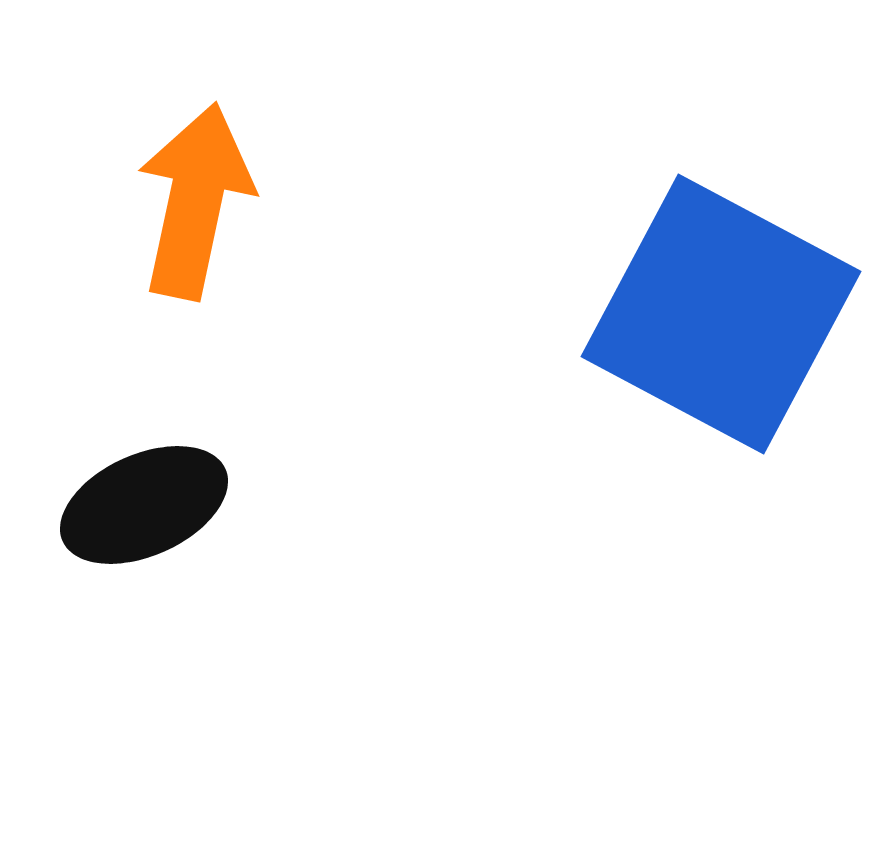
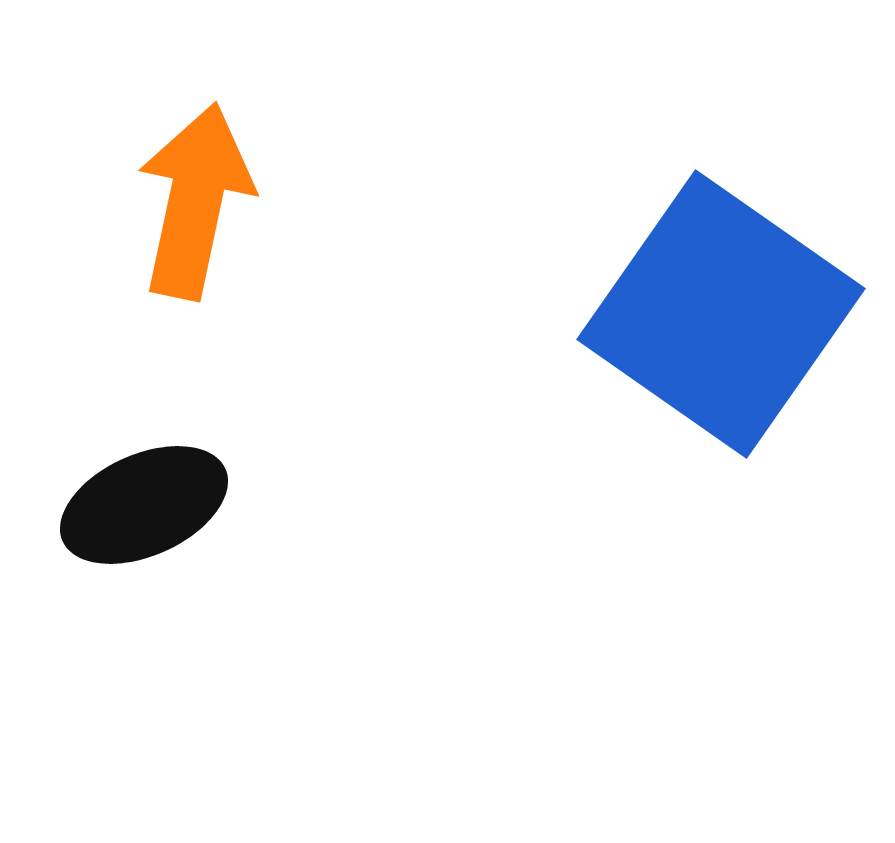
blue square: rotated 7 degrees clockwise
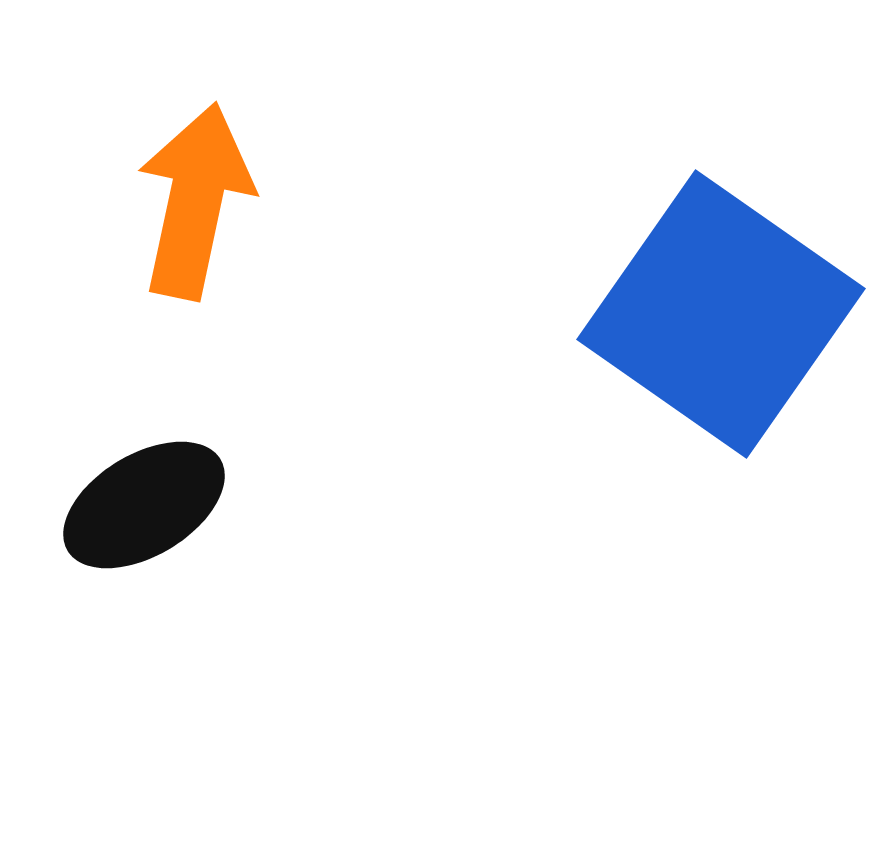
black ellipse: rotated 7 degrees counterclockwise
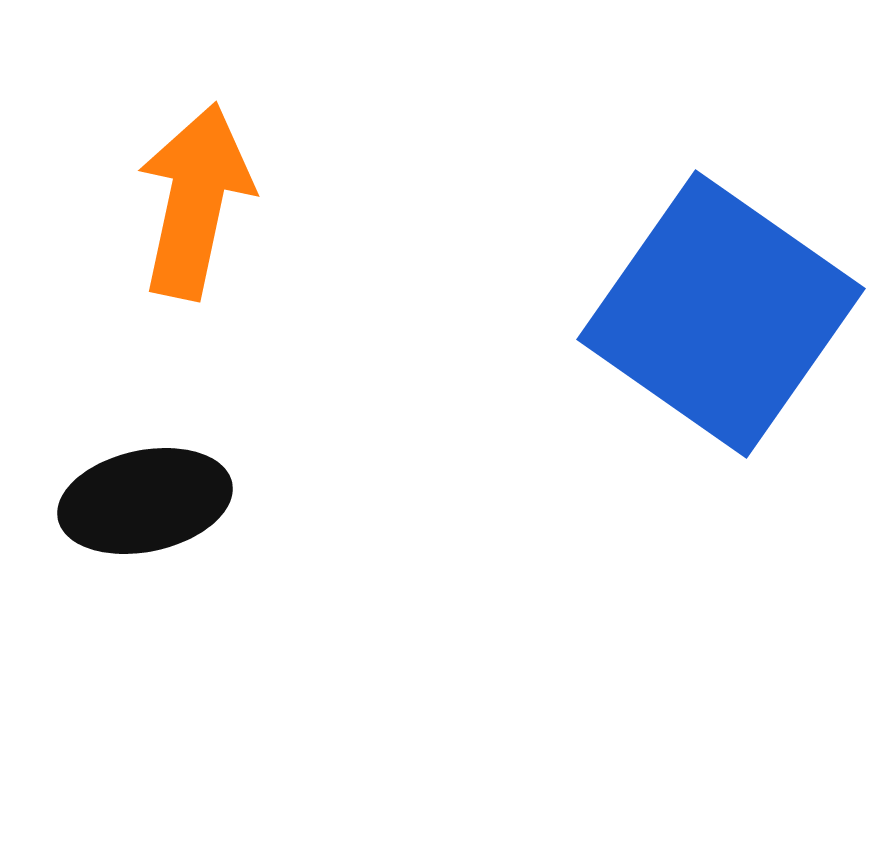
black ellipse: moved 1 px right, 4 px up; rotated 19 degrees clockwise
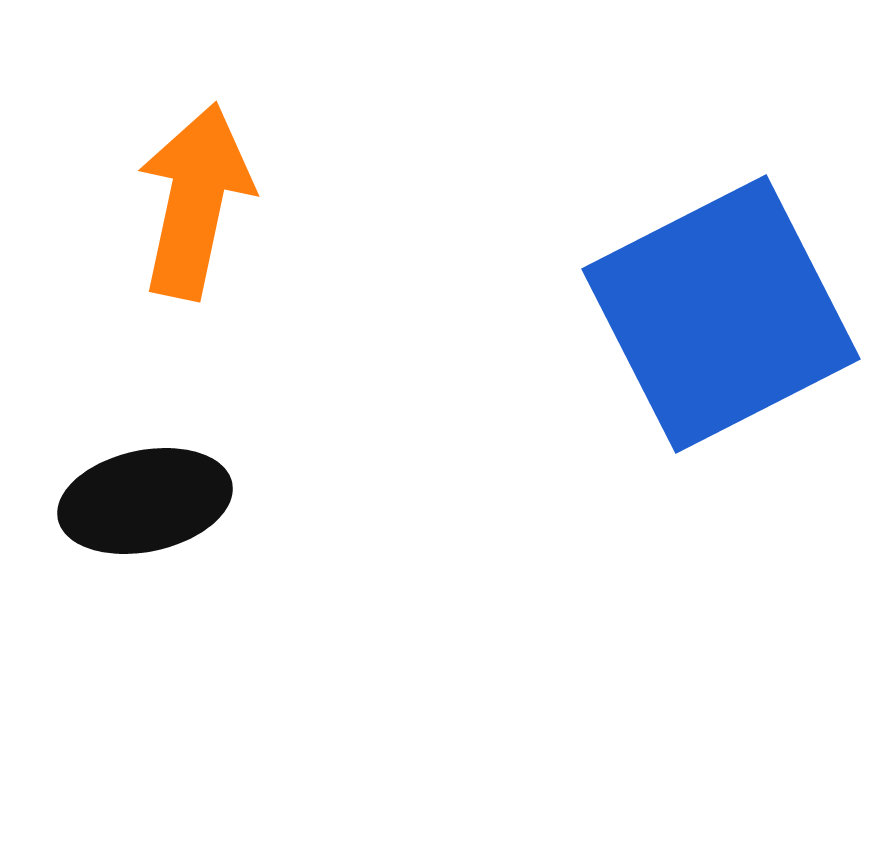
blue square: rotated 28 degrees clockwise
